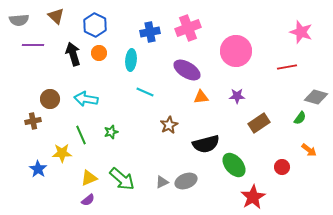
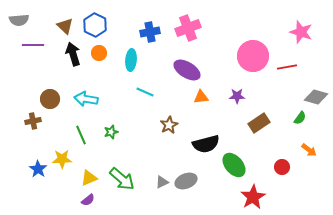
brown triangle: moved 9 px right, 10 px down
pink circle: moved 17 px right, 5 px down
yellow star: moved 6 px down
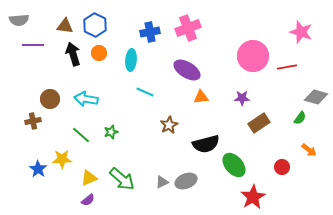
brown triangle: rotated 36 degrees counterclockwise
purple star: moved 5 px right, 2 px down
green line: rotated 24 degrees counterclockwise
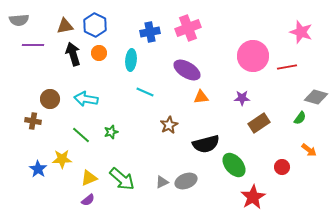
brown triangle: rotated 18 degrees counterclockwise
brown cross: rotated 21 degrees clockwise
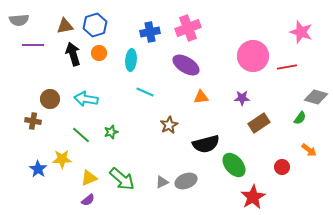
blue hexagon: rotated 15 degrees clockwise
purple ellipse: moved 1 px left, 5 px up
